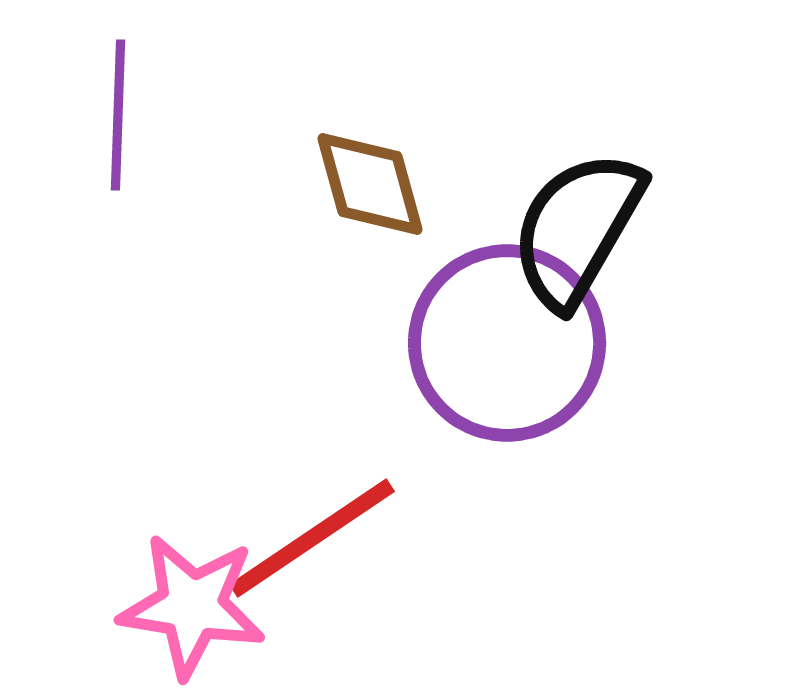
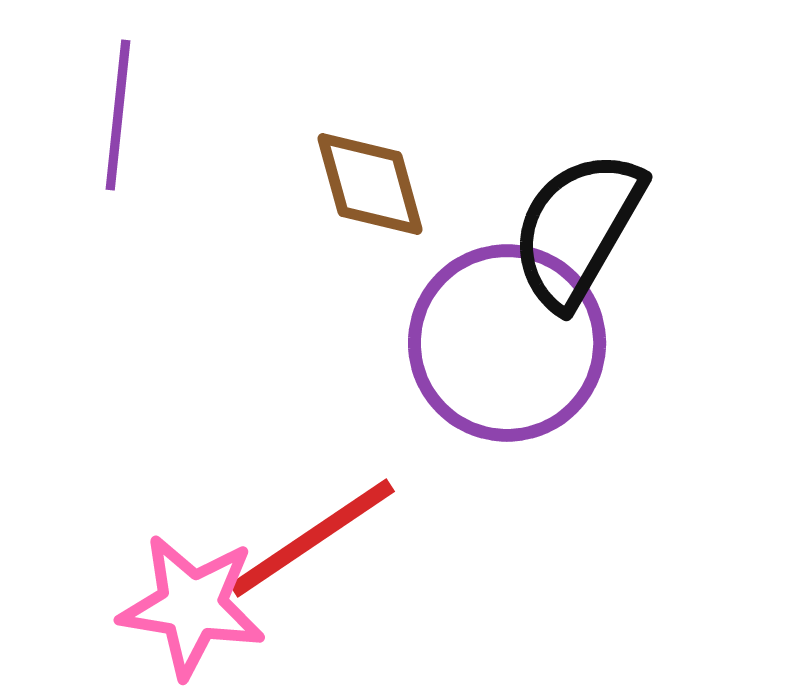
purple line: rotated 4 degrees clockwise
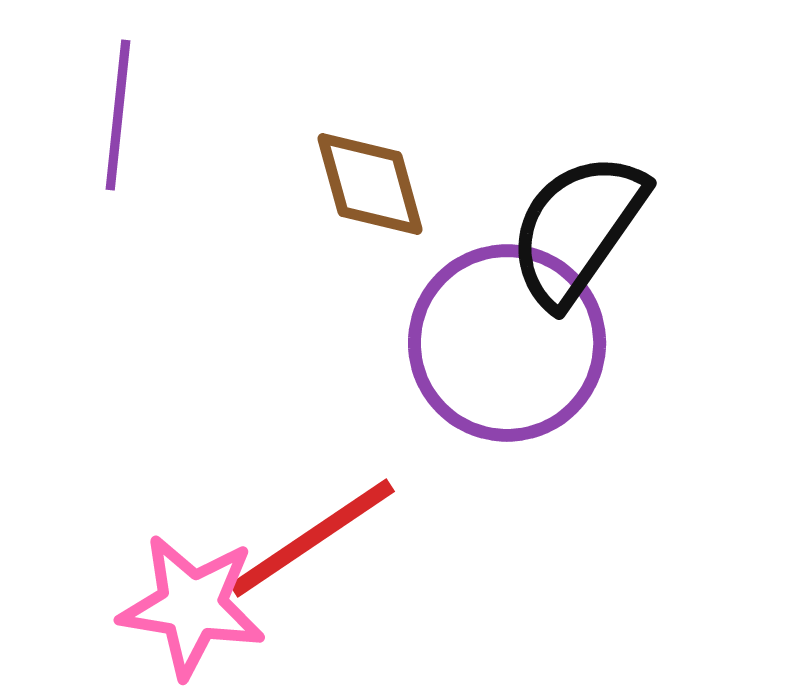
black semicircle: rotated 5 degrees clockwise
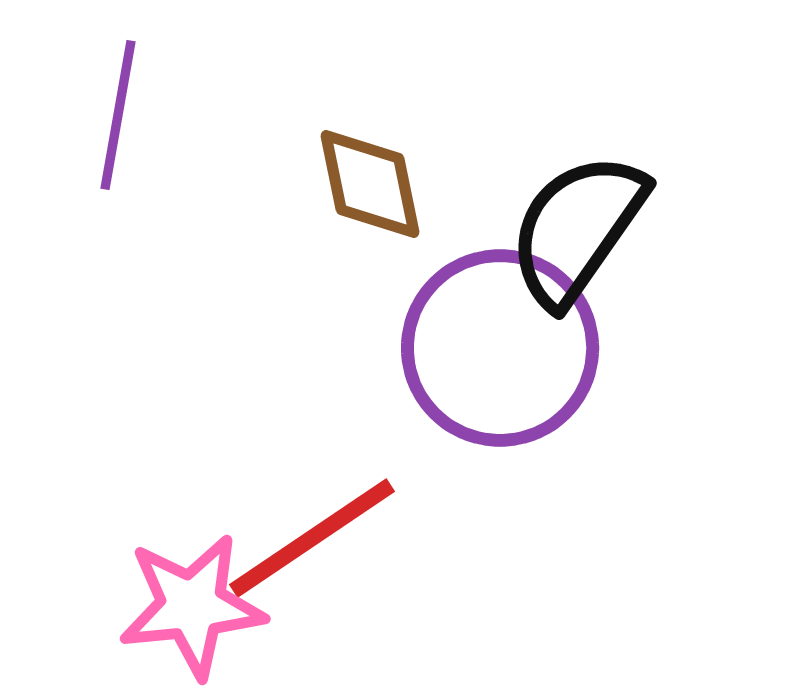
purple line: rotated 4 degrees clockwise
brown diamond: rotated 4 degrees clockwise
purple circle: moved 7 px left, 5 px down
pink star: rotated 15 degrees counterclockwise
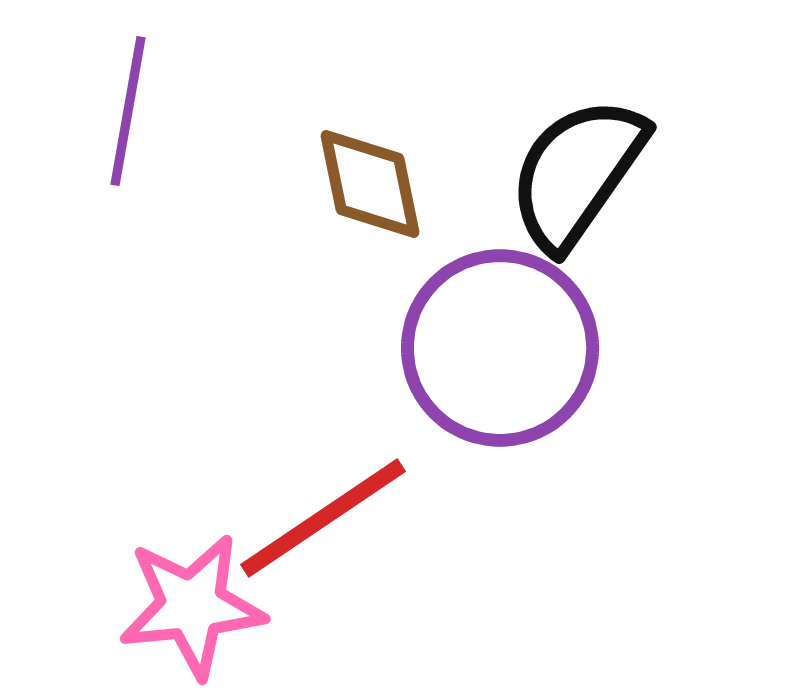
purple line: moved 10 px right, 4 px up
black semicircle: moved 56 px up
red line: moved 11 px right, 20 px up
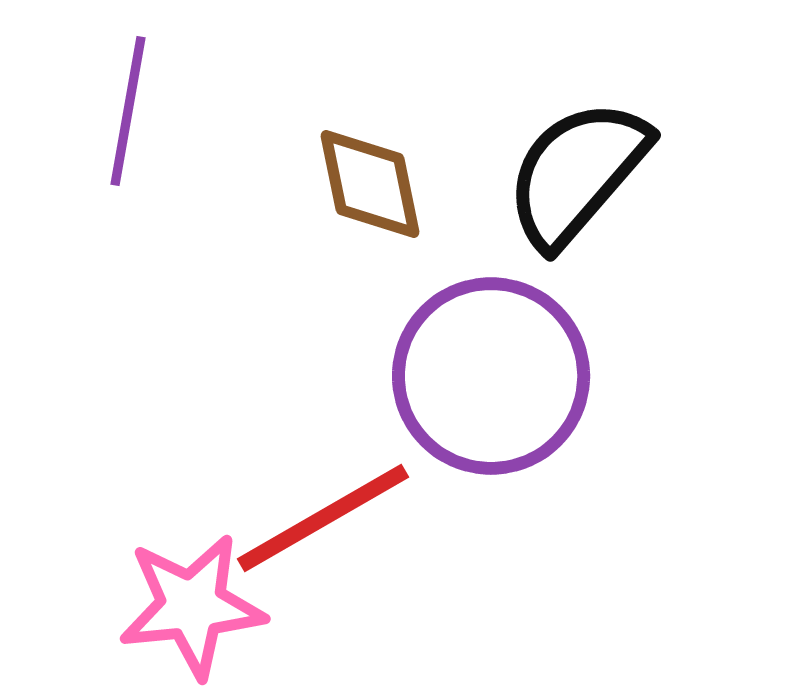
black semicircle: rotated 6 degrees clockwise
purple circle: moved 9 px left, 28 px down
red line: rotated 4 degrees clockwise
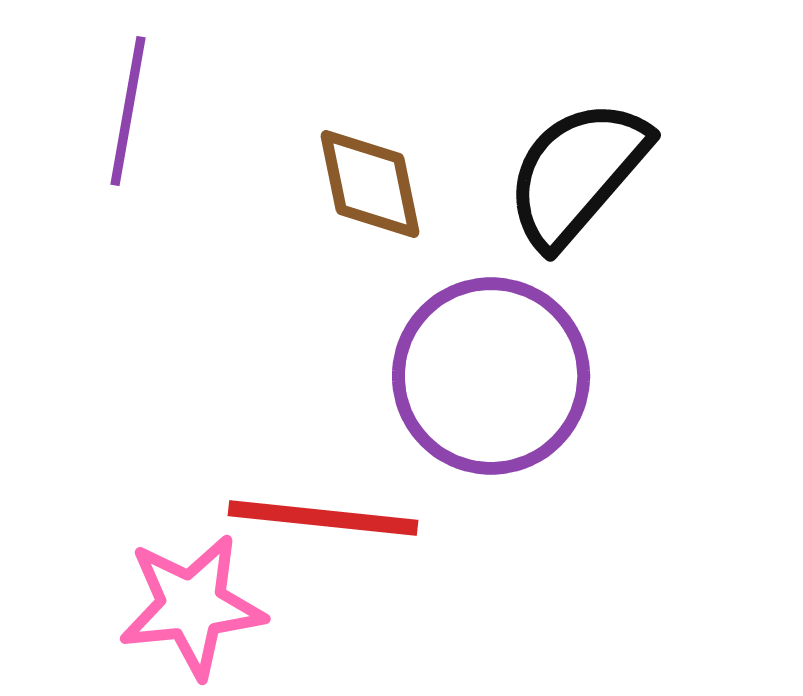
red line: rotated 36 degrees clockwise
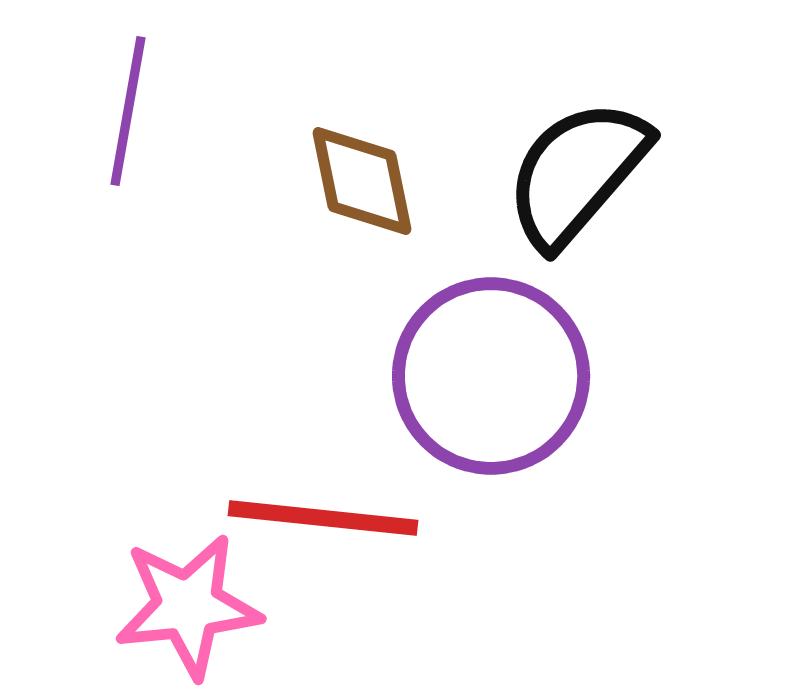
brown diamond: moved 8 px left, 3 px up
pink star: moved 4 px left
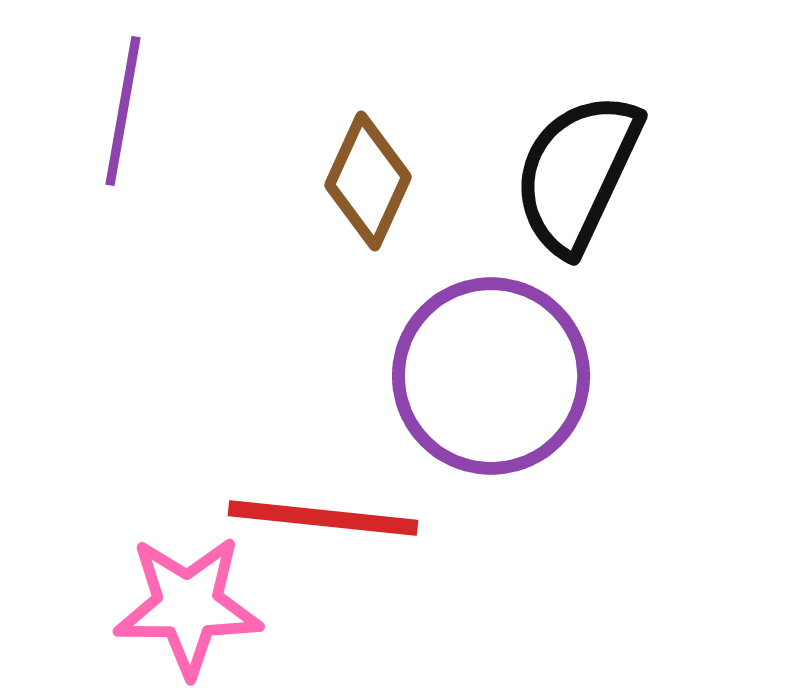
purple line: moved 5 px left
black semicircle: rotated 16 degrees counterclockwise
brown diamond: moved 6 px right; rotated 36 degrees clockwise
pink star: rotated 6 degrees clockwise
